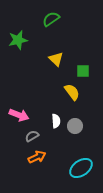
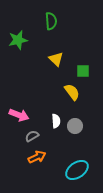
green semicircle: moved 2 px down; rotated 120 degrees clockwise
cyan ellipse: moved 4 px left, 2 px down
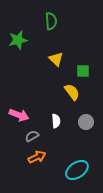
gray circle: moved 11 px right, 4 px up
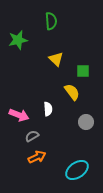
white semicircle: moved 8 px left, 12 px up
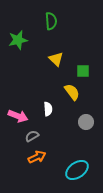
pink arrow: moved 1 px left, 1 px down
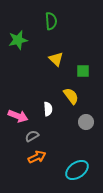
yellow semicircle: moved 1 px left, 4 px down
